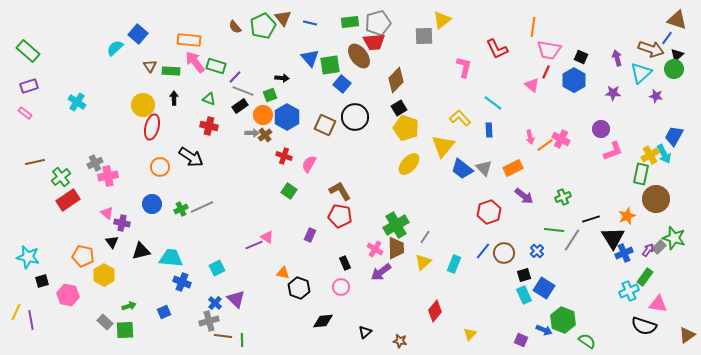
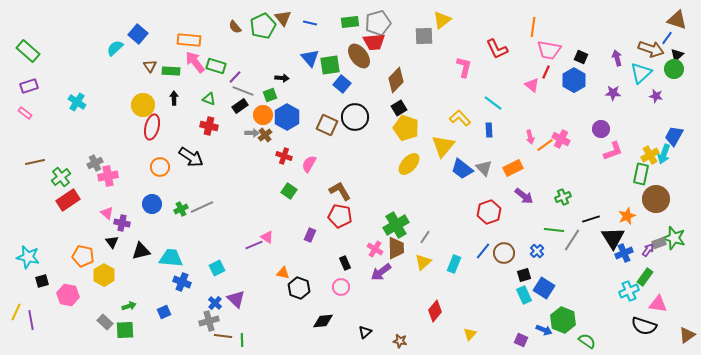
brown square at (325, 125): moved 2 px right
cyan arrow at (664, 154): rotated 48 degrees clockwise
gray rectangle at (659, 247): moved 4 px up; rotated 24 degrees clockwise
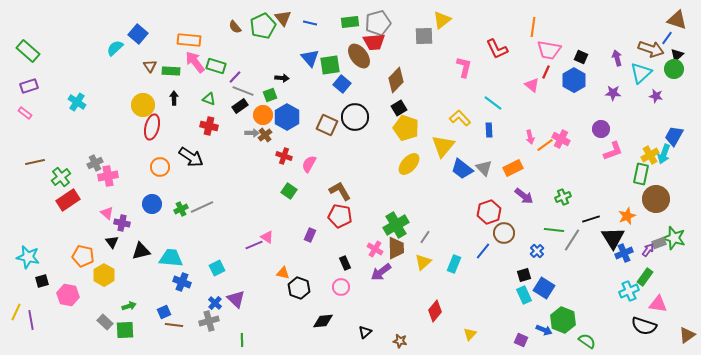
brown circle at (504, 253): moved 20 px up
brown line at (223, 336): moved 49 px left, 11 px up
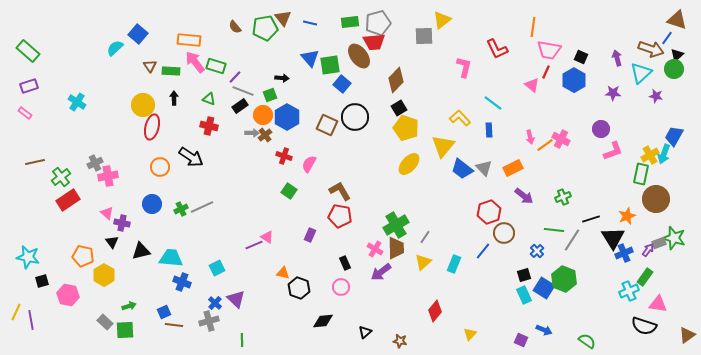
green pentagon at (263, 26): moved 2 px right, 2 px down; rotated 15 degrees clockwise
green hexagon at (563, 320): moved 1 px right, 41 px up
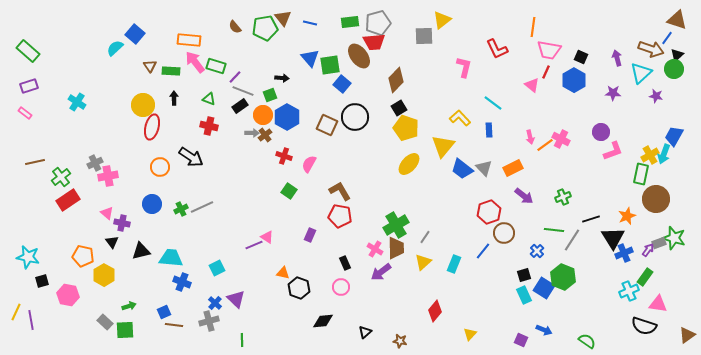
blue square at (138, 34): moved 3 px left
purple circle at (601, 129): moved 3 px down
green hexagon at (564, 279): moved 1 px left, 2 px up
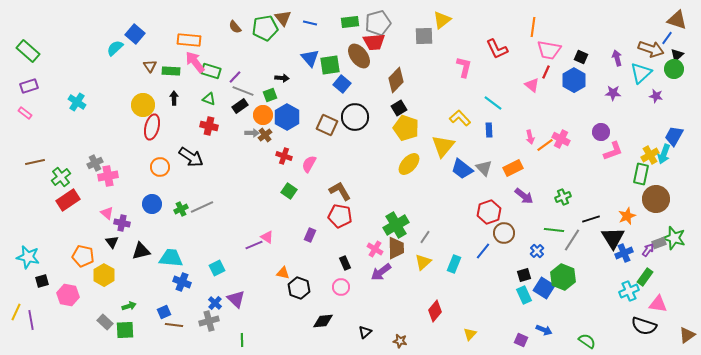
green rectangle at (216, 66): moved 5 px left, 5 px down
